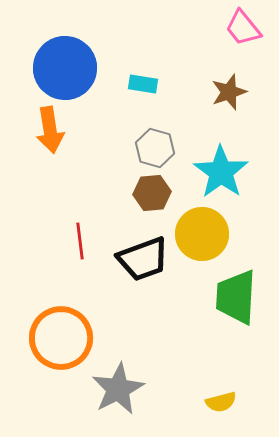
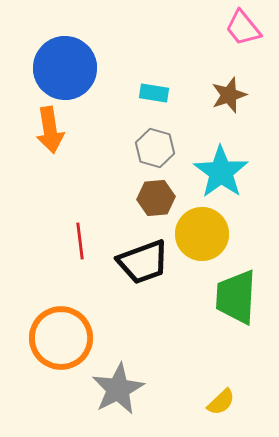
cyan rectangle: moved 11 px right, 9 px down
brown star: moved 3 px down
brown hexagon: moved 4 px right, 5 px down
black trapezoid: moved 3 px down
yellow semicircle: rotated 28 degrees counterclockwise
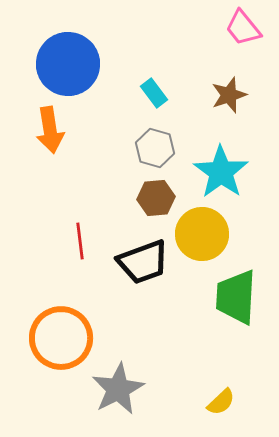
blue circle: moved 3 px right, 4 px up
cyan rectangle: rotated 44 degrees clockwise
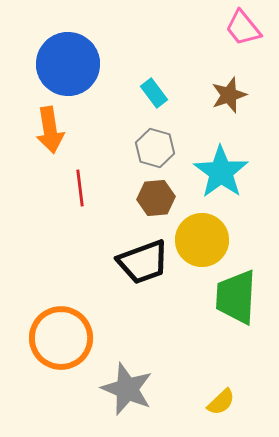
yellow circle: moved 6 px down
red line: moved 53 px up
gray star: moved 9 px right; rotated 22 degrees counterclockwise
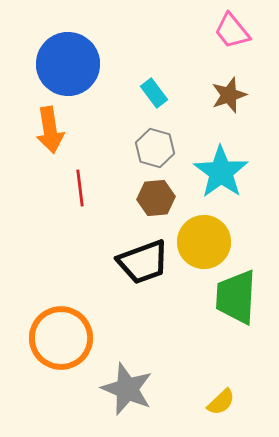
pink trapezoid: moved 11 px left, 3 px down
yellow circle: moved 2 px right, 2 px down
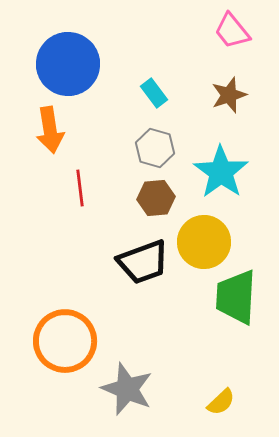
orange circle: moved 4 px right, 3 px down
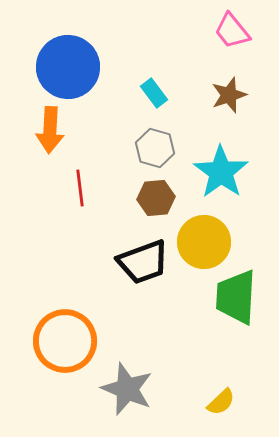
blue circle: moved 3 px down
orange arrow: rotated 12 degrees clockwise
